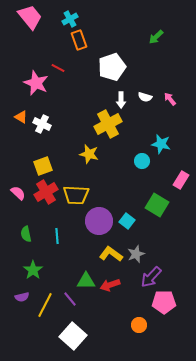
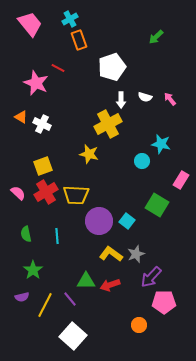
pink trapezoid: moved 7 px down
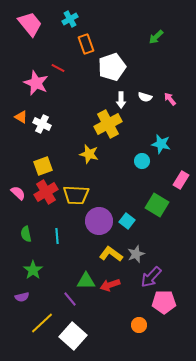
orange rectangle: moved 7 px right, 4 px down
yellow line: moved 3 px left, 18 px down; rotated 20 degrees clockwise
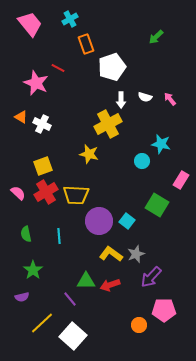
cyan line: moved 2 px right
pink pentagon: moved 8 px down
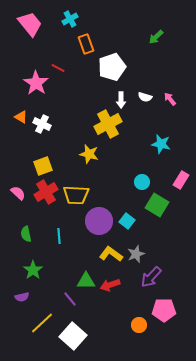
pink star: rotated 10 degrees clockwise
cyan circle: moved 21 px down
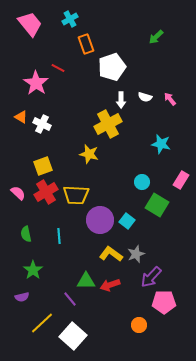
purple circle: moved 1 px right, 1 px up
pink pentagon: moved 8 px up
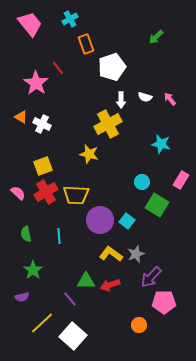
red line: rotated 24 degrees clockwise
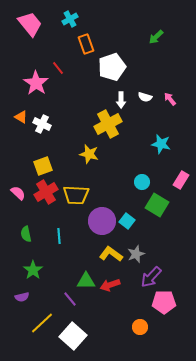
purple circle: moved 2 px right, 1 px down
orange circle: moved 1 px right, 2 px down
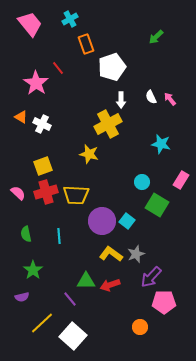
white semicircle: moved 6 px right; rotated 48 degrees clockwise
red cross: rotated 15 degrees clockwise
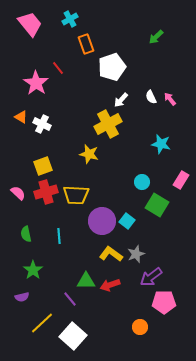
white arrow: rotated 42 degrees clockwise
purple arrow: rotated 10 degrees clockwise
